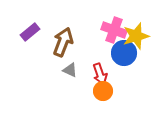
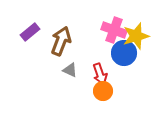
brown arrow: moved 2 px left, 1 px up
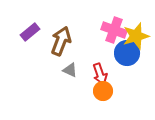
blue circle: moved 3 px right
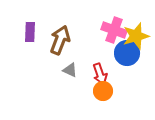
purple rectangle: rotated 48 degrees counterclockwise
brown arrow: moved 1 px left, 1 px up
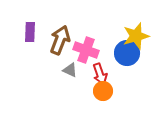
pink cross: moved 28 px left, 20 px down
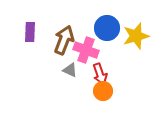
brown arrow: moved 4 px right
blue circle: moved 20 px left, 25 px up
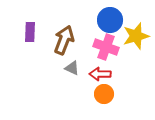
blue circle: moved 3 px right, 8 px up
pink cross: moved 20 px right, 3 px up
gray triangle: moved 2 px right, 2 px up
red arrow: rotated 110 degrees clockwise
orange circle: moved 1 px right, 3 px down
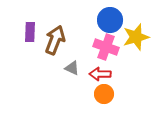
yellow star: moved 1 px down
brown arrow: moved 9 px left
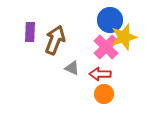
yellow star: moved 12 px left
pink cross: rotated 25 degrees clockwise
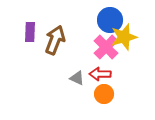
gray triangle: moved 5 px right, 10 px down
